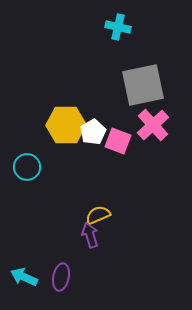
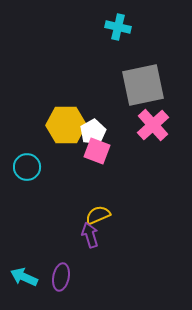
pink square: moved 21 px left, 10 px down
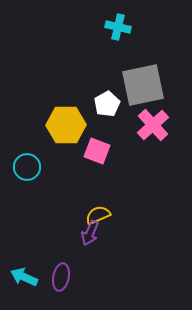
white pentagon: moved 14 px right, 28 px up
purple arrow: moved 2 px up; rotated 140 degrees counterclockwise
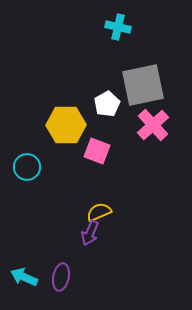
yellow semicircle: moved 1 px right, 3 px up
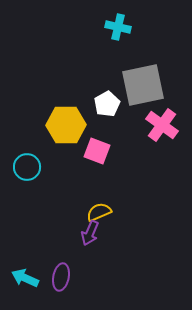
pink cross: moved 9 px right; rotated 12 degrees counterclockwise
cyan arrow: moved 1 px right, 1 px down
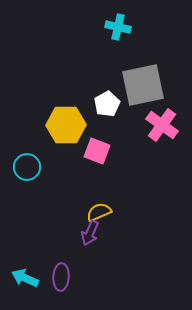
purple ellipse: rotated 8 degrees counterclockwise
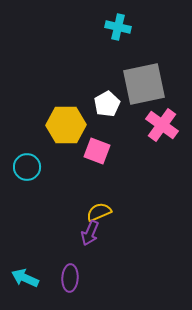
gray square: moved 1 px right, 1 px up
purple ellipse: moved 9 px right, 1 px down
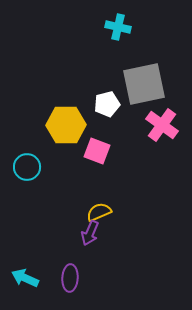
white pentagon: rotated 15 degrees clockwise
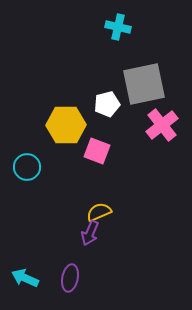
pink cross: rotated 16 degrees clockwise
purple ellipse: rotated 8 degrees clockwise
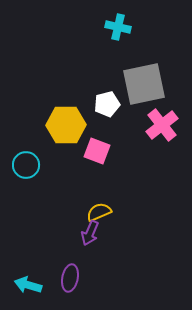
cyan circle: moved 1 px left, 2 px up
cyan arrow: moved 3 px right, 7 px down; rotated 8 degrees counterclockwise
